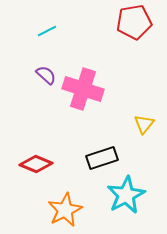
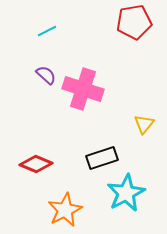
cyan star: moved 2 px up
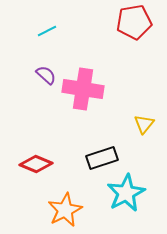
pink cross: rotated 9 degrees counterclockwise
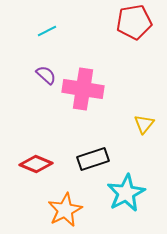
black rectangle: moved 9 px left, 1 px down
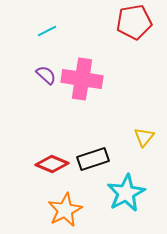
pink cross: moved 1 px left, 10 px up
yellow triangle: moved 13 px down
red diamond: moved 16 px right
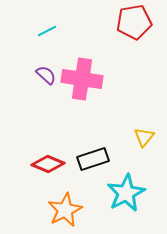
red diamond: moved 4 px left
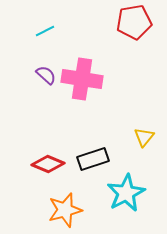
cyan line: moved 2 px left
orange star: rotated 12 degrees clockwise
